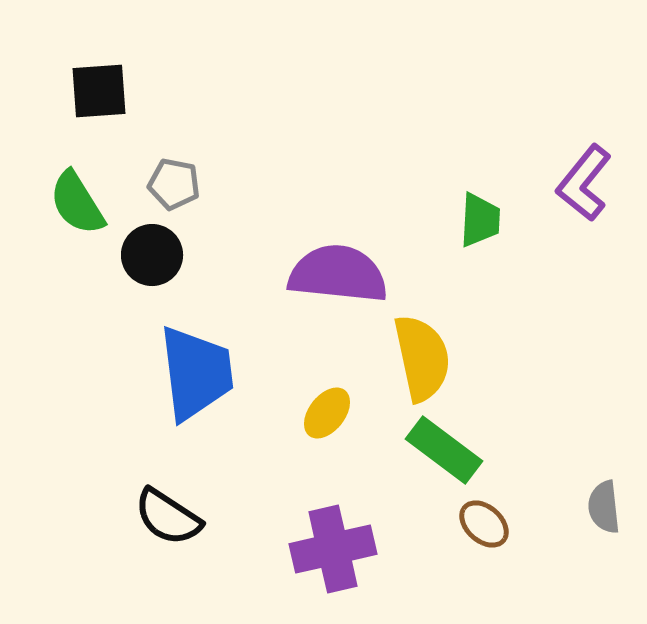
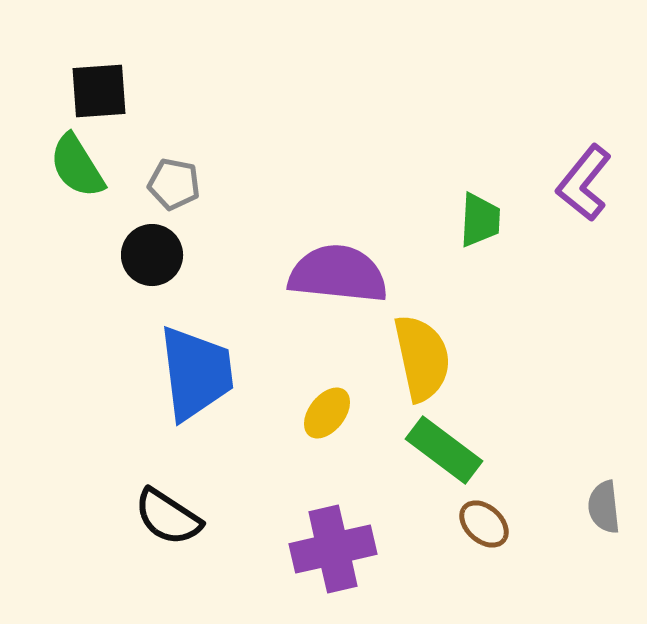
green semicircle: moved 37 px up
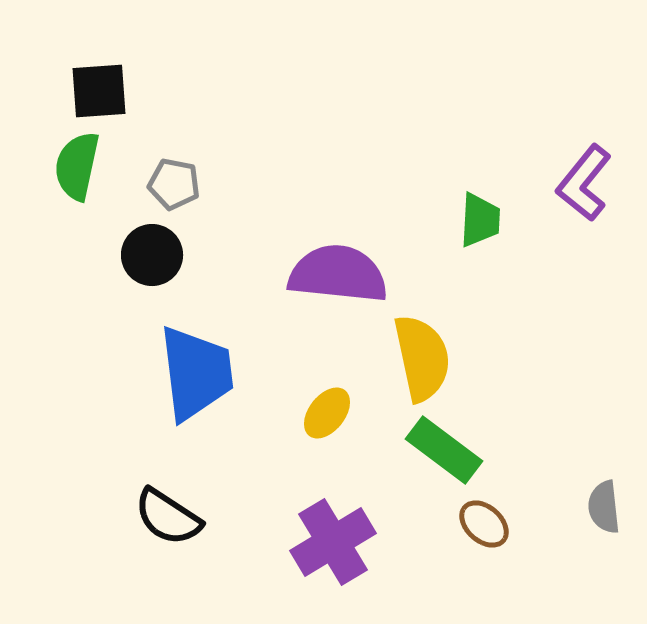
green semicircle: rotated 44 degrees clockwise
purple cross: moved 7 px up; rotated 18 degrees counterclockwise
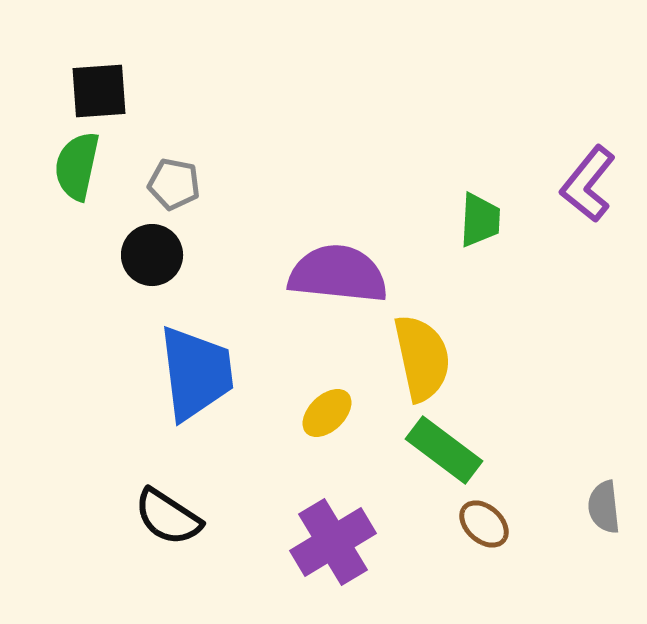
purple L-shape: moved 4 px right, 1 px down
yellow ellipse: rotated 8 degrees clockwise
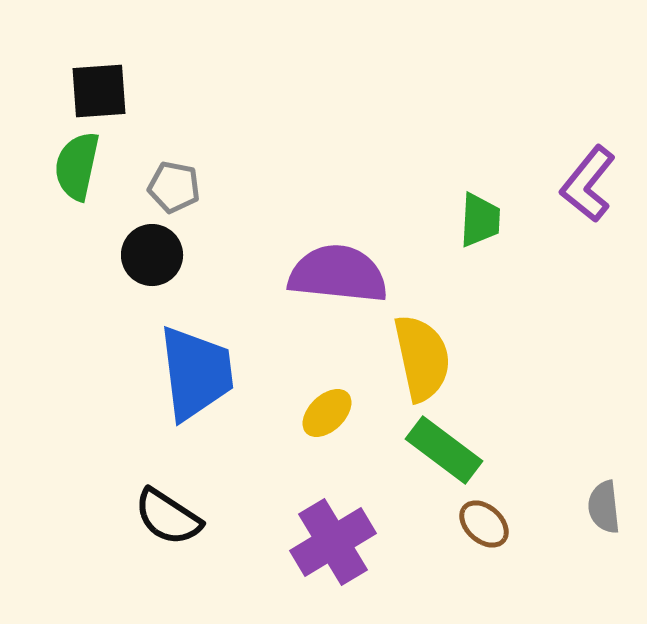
gray pentagon: moved 3 px down
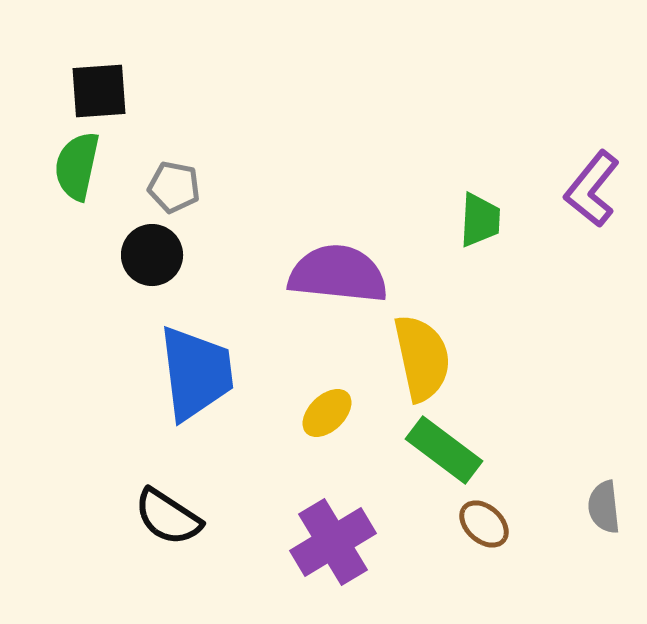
purple L-shape: moved 4 px right, 5 px down
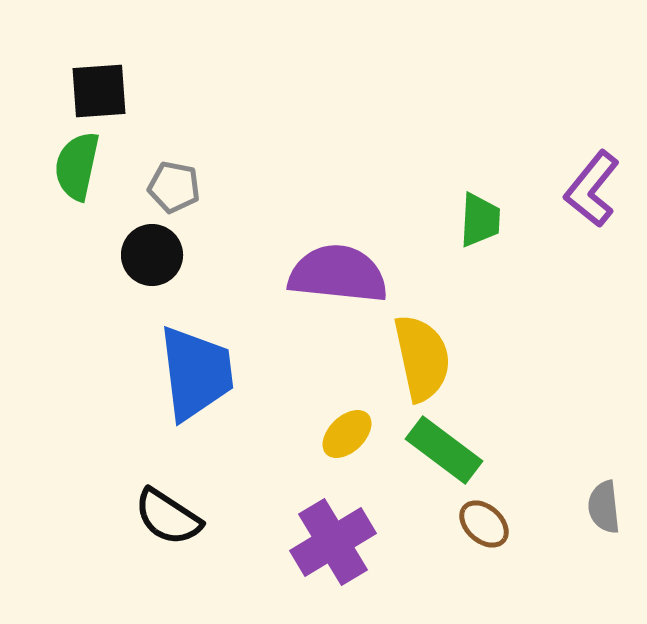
yellow ellipse: moved 20 px right, 21 px down
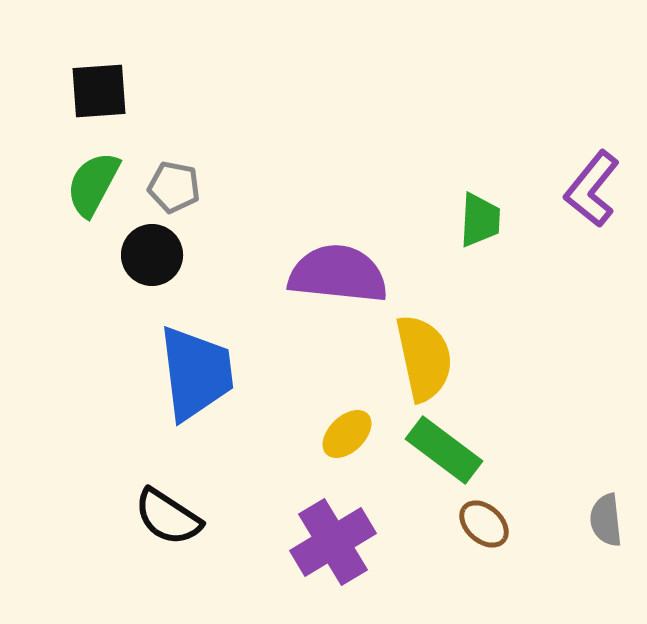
green semicircle: moved 16 px right, 18 px down; rotated 16 degrees clockwise
yellow semicircle: moved 2 px right
gray semicircle: moved 2 px right, 13 px down
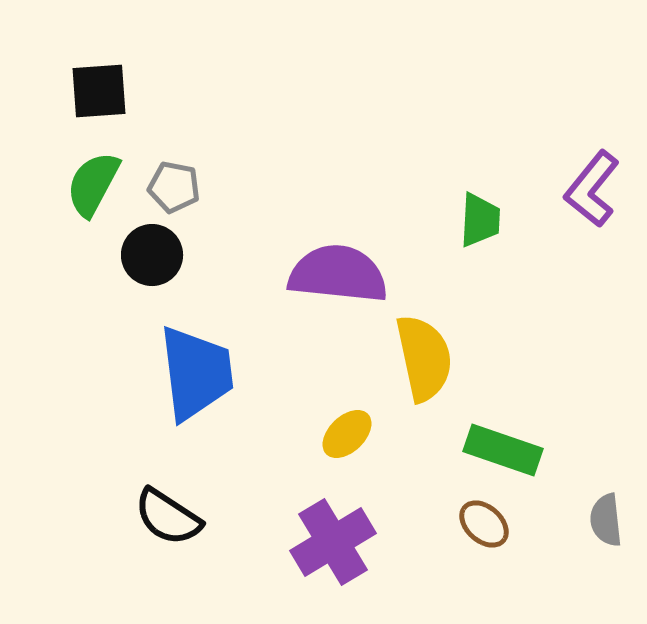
green rectangle: moved 59 px right; rotated 18 degrees counterclockwise
